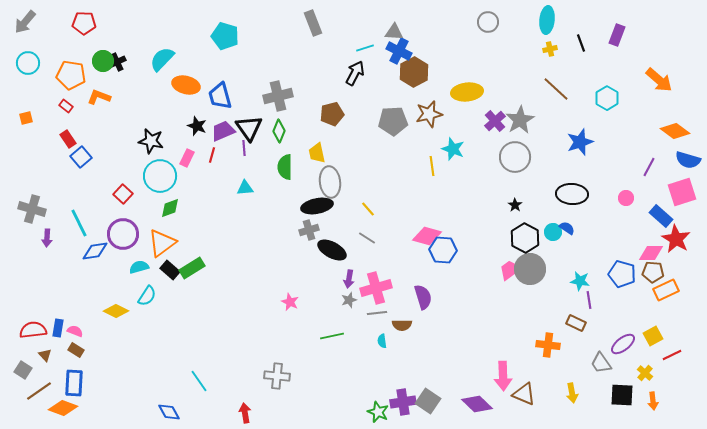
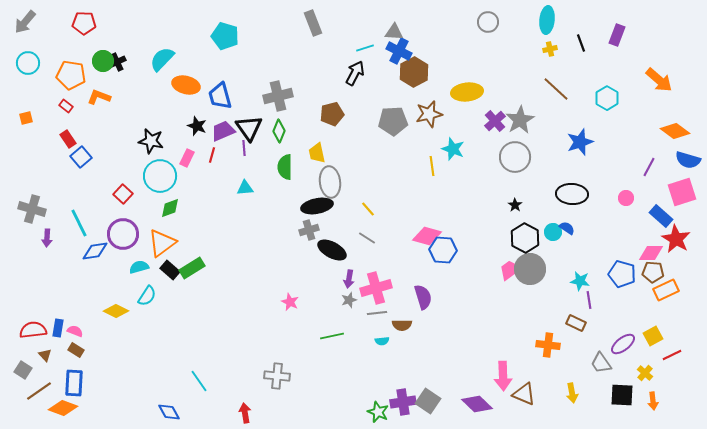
cyan semicircle at (382, 341): rotated 88 degrees counterclockwise
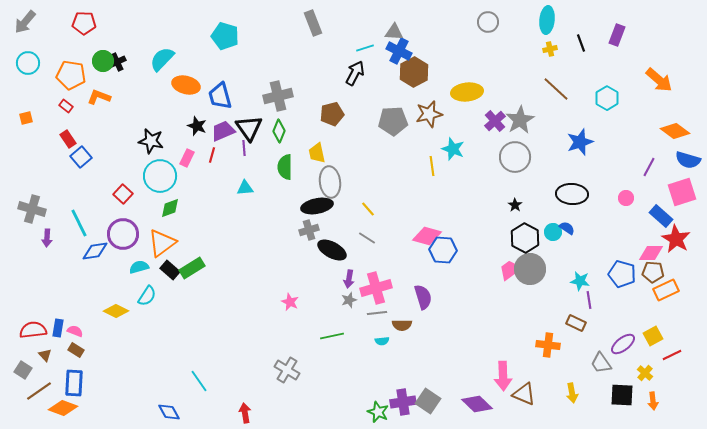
gray cross at (277, 376): moved 10 px right, 6 px up; rotated 25 degrees clockwise
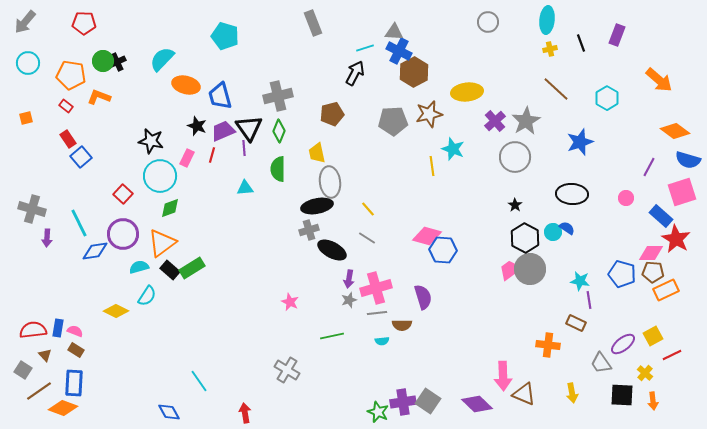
gray star at (520, 120): moved 6 px right, 1 px down
green semicircle at (285, 167): moved 7 px left, 2 px down
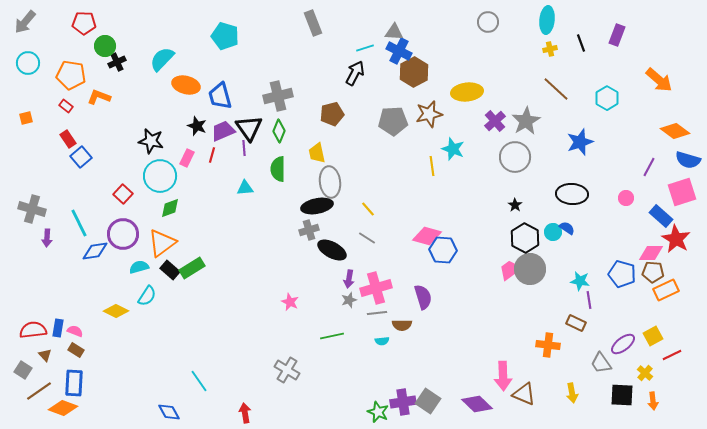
green circle at (103, 61): moved 2 px right, 15 px up
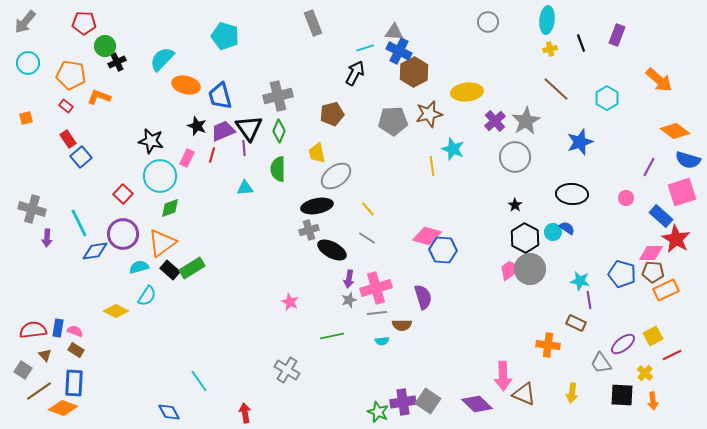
gray ellipse at (330, 182): moved 6 px right, 6 px up; rotated 60 degrees clockwise
yellow arrow at (572, 393): rotated 18 degrees clockwise
